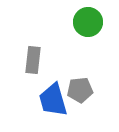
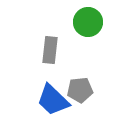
gray rectangle: moved 17 px right, 10 px up
blue trapezoid: rotated 30 degrees counterclockwise
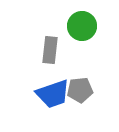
green circle: moved 6 px left, 4 px down
blue trapezoid: moved 6 px up; rotated 63 degrees counterclockwise
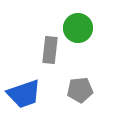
green circle: moved 4 px left, 2 px down
blue trapezoid: moved 29 px left
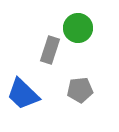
gray rectangle: rotated 12 degrees clockwise
blue trapezoid: moved 1 px left; rotated 63 degrees clockwise
